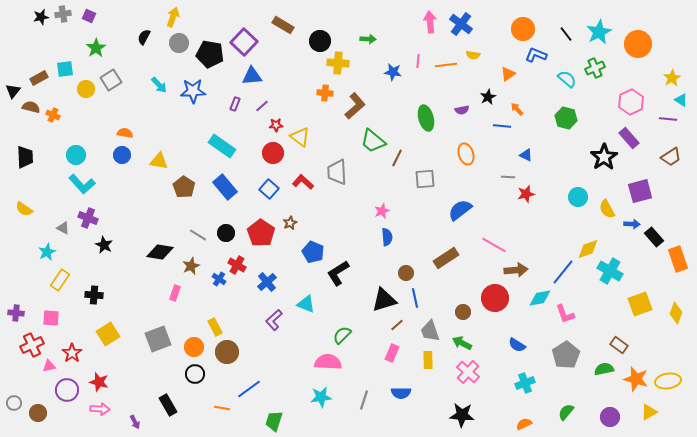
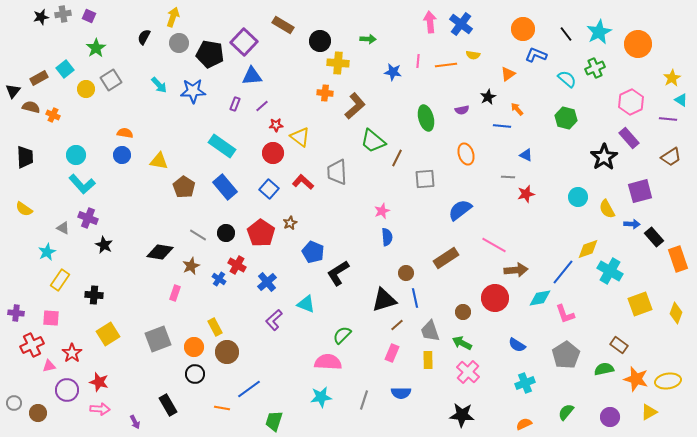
cyan square at (65, 69): rotated 30 degrees counterclockwise
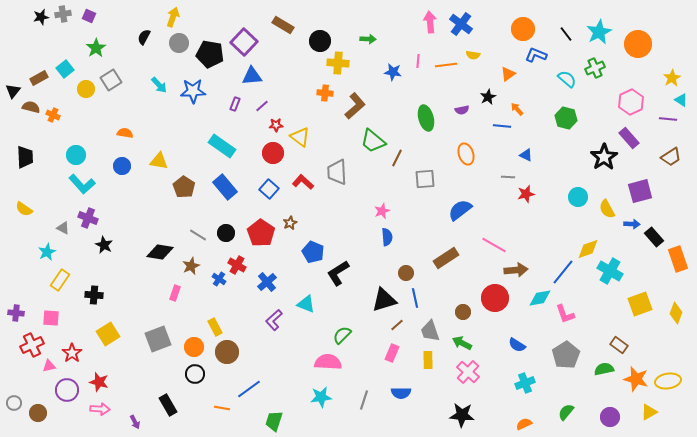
blue circle at (122, 155): moved 11 px down
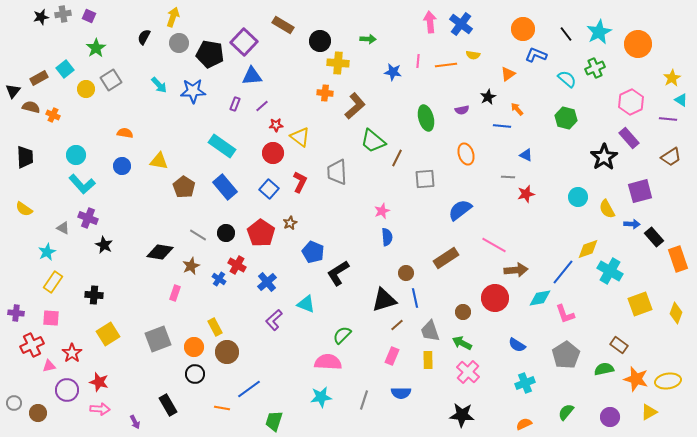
red L-shape at (303, 182): moved 3 px left; rotated 75 degrees clockwise
yellow rectangle at (60, 280): moved 7 px left, 2 px down
pink rectangle at (392, 353): moved 3 px down
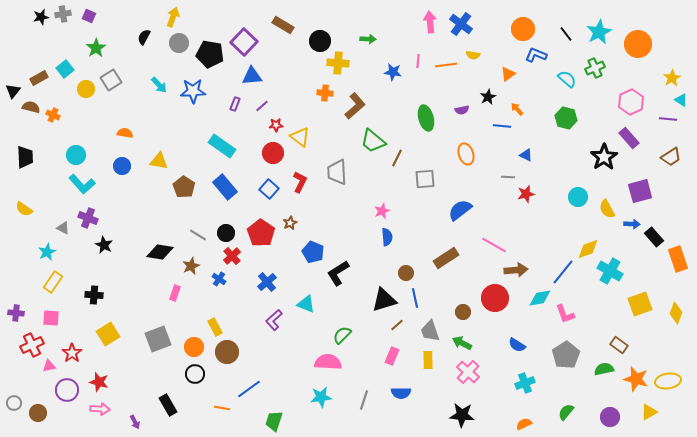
red cross at (237, 265): moved 5 px left, 9 px up; rotated 18 degrees clockwise
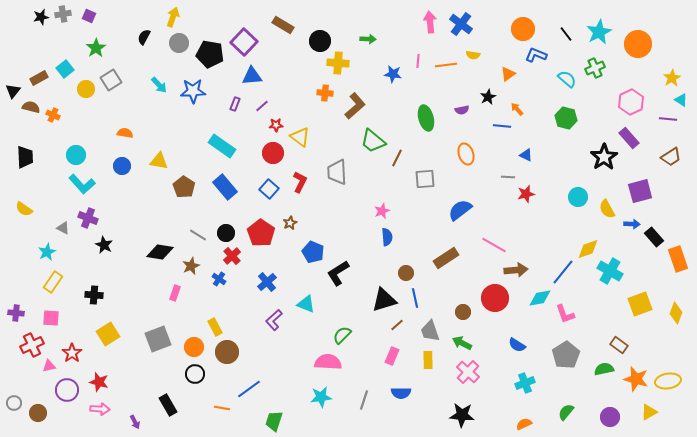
blue star at (393, 72): moved 2 px down
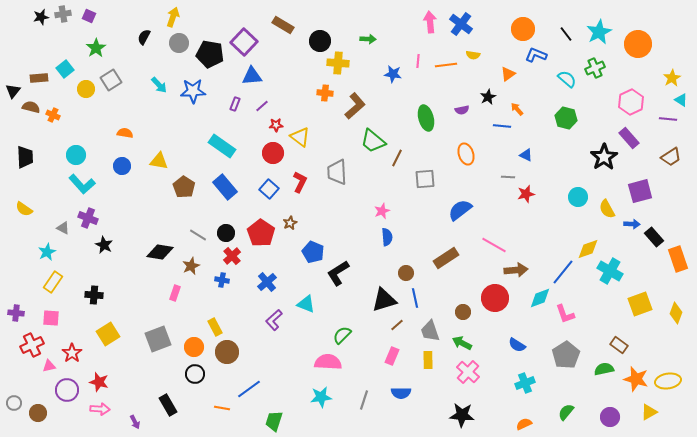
brown rectangle at (39, 78): rotated 24 degrees clockwise
blue cross at (219, 279): moved 3 px right, 1 px down; rotated 24 degrees counterclockwise
cyan diamond at (540, 298): rotated 10 degrees counterclockwise
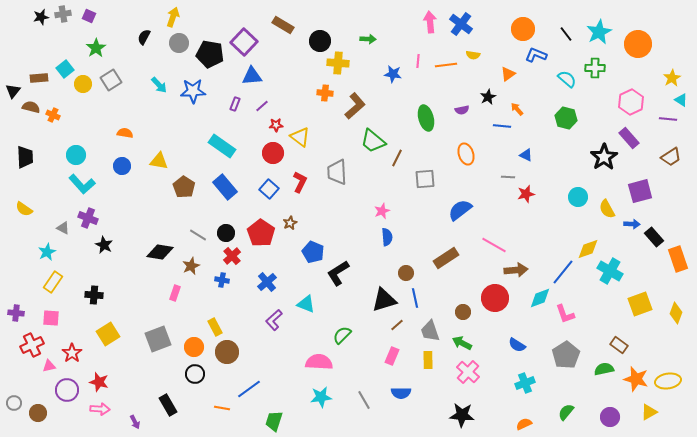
green cross at (595, 68): rotated 24 degrees clockwise
yellow circle at (86, 89): moved 3 px left, 5 px up
pink semicircle at (328, 362): moved 9 px left
gray line at (364, 400): rotated 48 degrees counterclockwise
